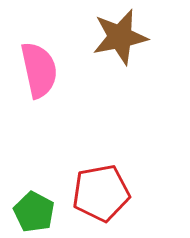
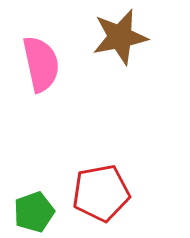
pink semicircle: moved 2 px right, 6 px up
green pentagon: rotated 24 degrees clockwise
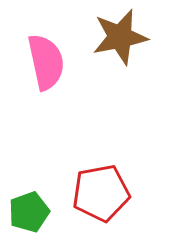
pink semicircle: moved 5 px right, 2 px up
green pentagon: moved 5 px left
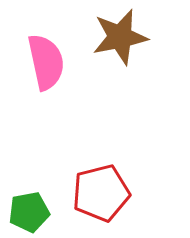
red pentagon: rotated 4 degrees counterclockwise
green pentagon: rotated 9 degrees clockwise
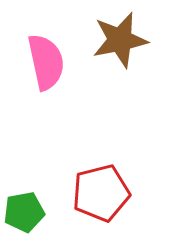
brown star: moved 3 px down
green pentagon: moved 5 px left
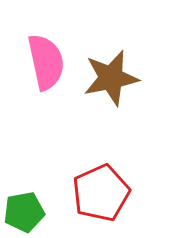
brown star: moved 9 px left, 38 px down
red pentagon: rotated 10 degrees counterclockwise
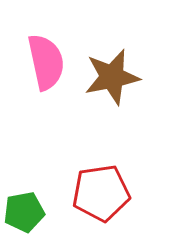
brown star: moved 1 px right, 1 px up
red pentagon: rotated 16 degrees clockwise
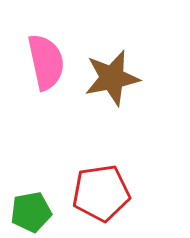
brown star: moved 1 px down
green pentagon: moved 7 px right
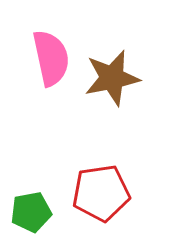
pink semicircle: moved 5 px right, 4 px up
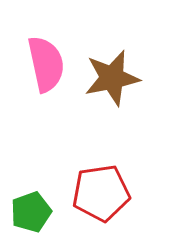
pink semicircle: moved 5 px left, 6 px down
green pentagon: rotated 9 degrees counterclockwise
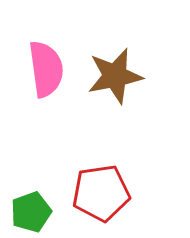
pink semicircle: moved 5 px down; rotated 4 degrees clockwise
brown star: moved 3 px right, 2 px up
